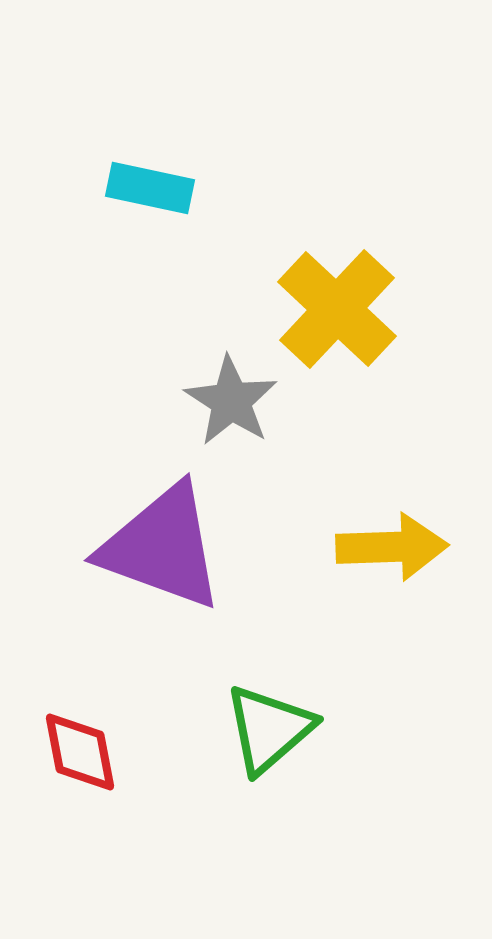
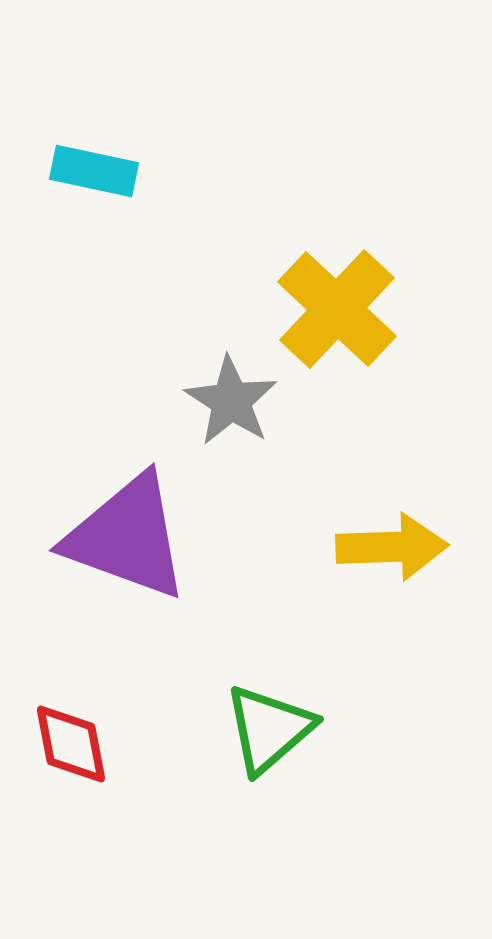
cyan rectangle: moved 56 px left, 17 px up
purple triangle: moved 35 px left, 10 px up
red diamond: moved 9 px left, 8 px up
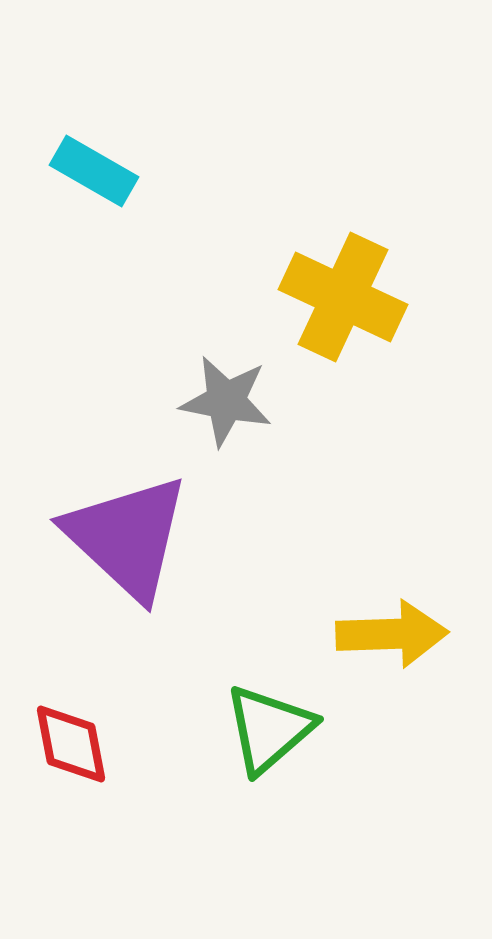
cyan rectangle: rotated 18 degrees clockwise
yellow cross: moved 6 px right, 12 px up; rotated 18 degrees counterclockwise
gray star: moved 5 px left; rotated 22 degrees counterclockwise
purple triangle: rotated 23 degrees clockwise
yellow arrow: moved 87 px down
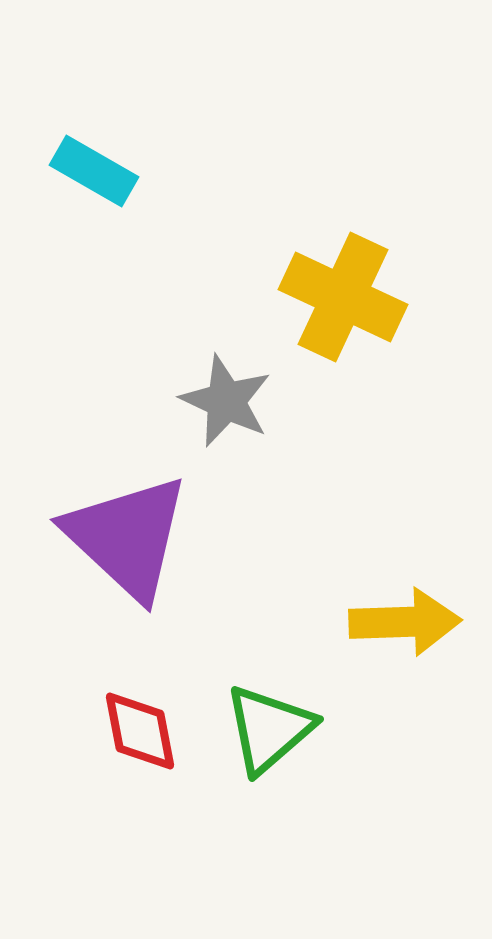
gray star: rotated 14 degrees clockwise
yellow arrow: moved 13 px right, 12 px up
red diamond: moved 69 px right, 13 px up
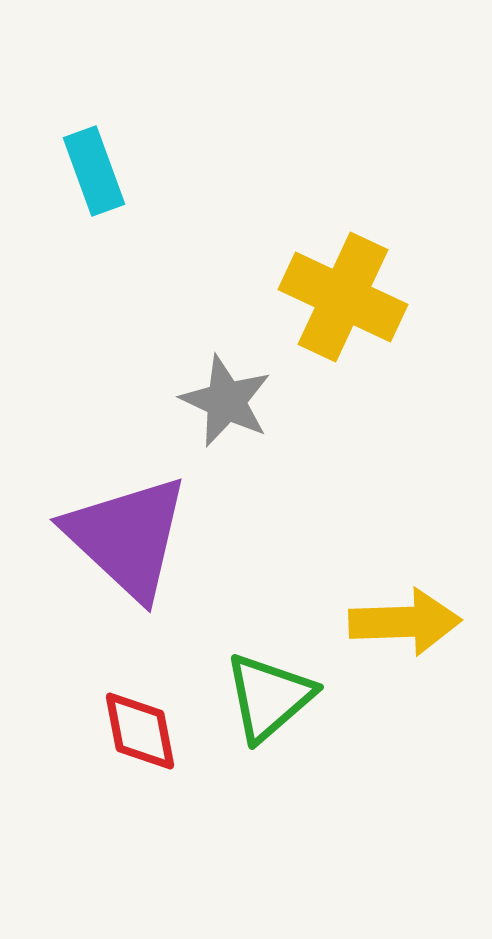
cyan rectangle: rotated 40 degrees clockwise
green triangle: moved 32 px up
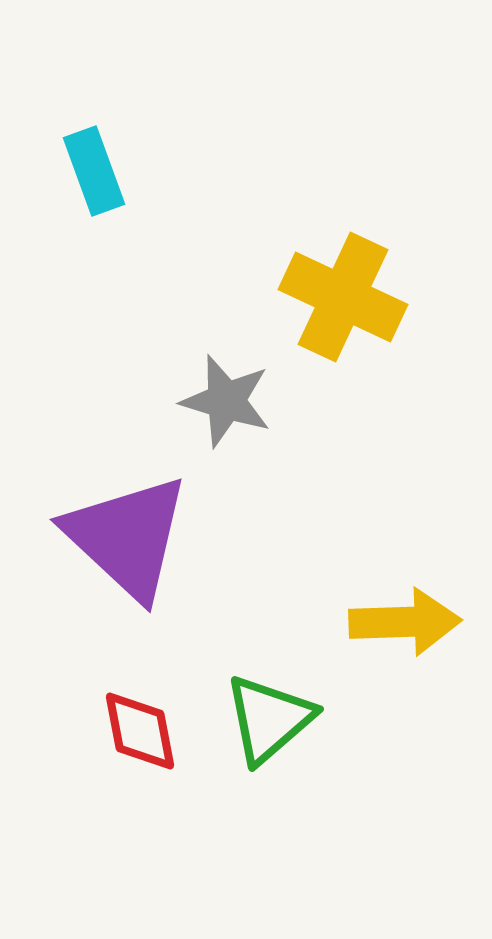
gray star: rotated 8 degrees counterclockwise
green triangle: moved 22 px down
